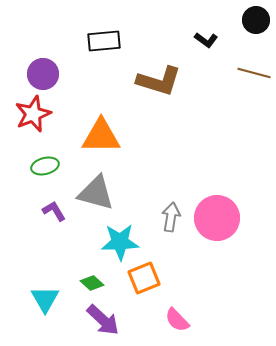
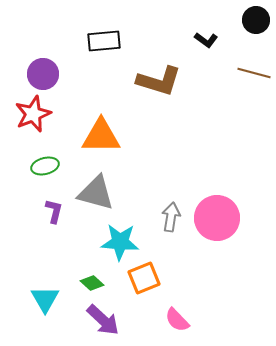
purple L-shape: rotated 45 degrees clockwise
cyan star: rotated 6 degrees clockwise
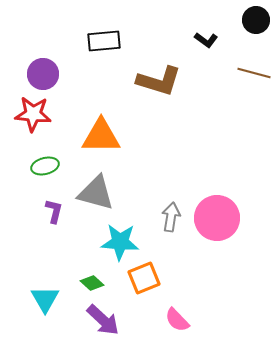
red star: rotated 27 degrees clockwise
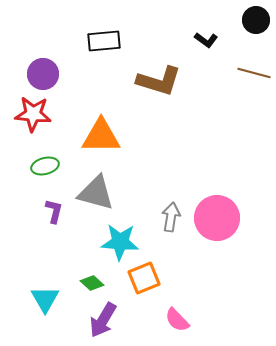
purple arrow: rotated 78 degrees clockwise
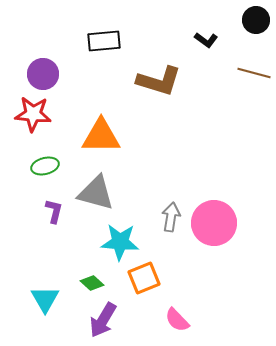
pink circle: moved 3 px left, 5 px down
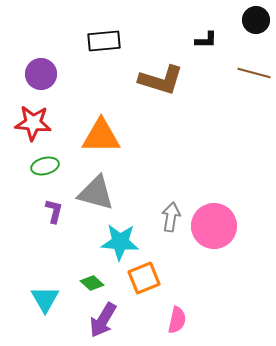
black L-shape: rotated 35 degrees counterclockwise
purple circle: moved 2 px left
brown L-shape: moved 2 px right, 1 px up
red star: moved 9 px down
pink circle: moved 3 px down
pink semicircle: rotated 124 degrees counterclockwise
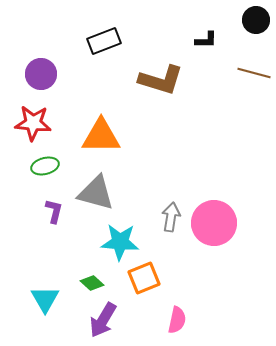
black rectangle: rotated 16 degrees counterclockwise
pink circle: moved 3 px up
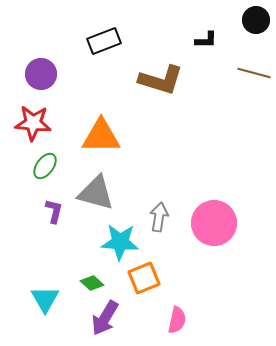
green ellipse: rotated 40 degrees counterclockwise
gray arrow: moved 12 px left
purple arrow: moved 2 px right, 2 px up
